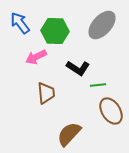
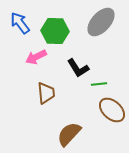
gray ellipse: moved 1 px left, 3 px up
black L-shape: rotated 25 degrees clockwise
green line: moved 1 px right, 1 px up
brown ellipse: moved 1 px right, 1 px up; rotated 16 degrees counterclockwise
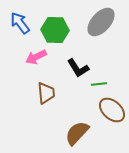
green hexagon: moved 1 px up
brown semicircle: moved 8 px right, 1 px up
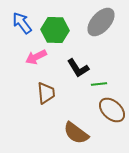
blue arrow: moved 2 px right
brown semicircle: moved 1 px left; rotated 96 degrees counterclockwise
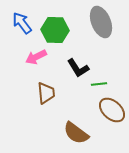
gray ellipse: rotated 64 degrees counterclockwise
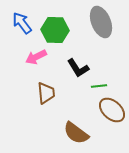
green line: moved 2 px down
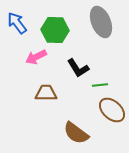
blue arrow: moved 5 px left
green line: moved 1 px right, 1 px up
brown trapezoid: rotated 85 degrees counterclockwise
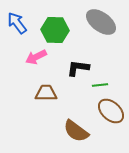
gray ellipse: rotated 32 degrees counterclockwise
black L-shape: rotated 130 degrees clockwise
brown ellipse: moved 1 px left, 1 px down
brown semicircle: moved 2 px up
